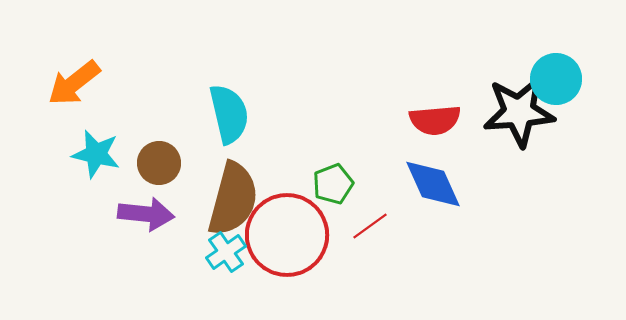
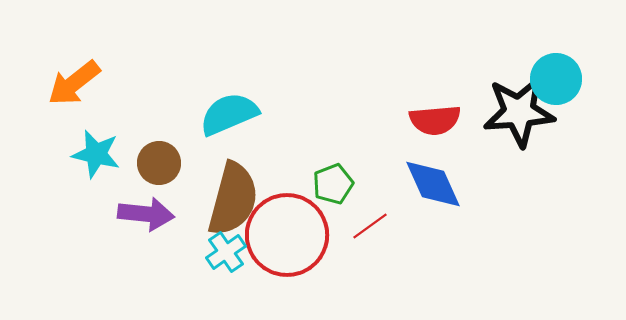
cyan semicircle: rotated 100 degrees counterclockwise
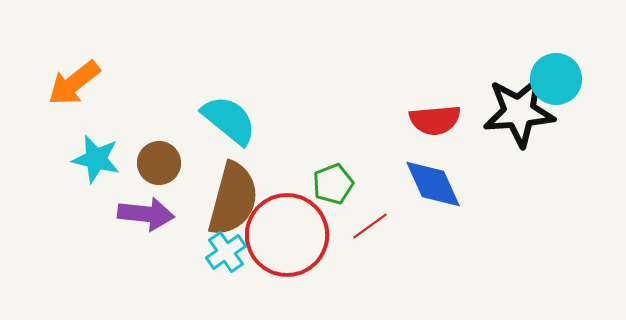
cyan semicircle: moved 6 px down; rotated 62 degrees clockwise
cyan star: moved 5 px down
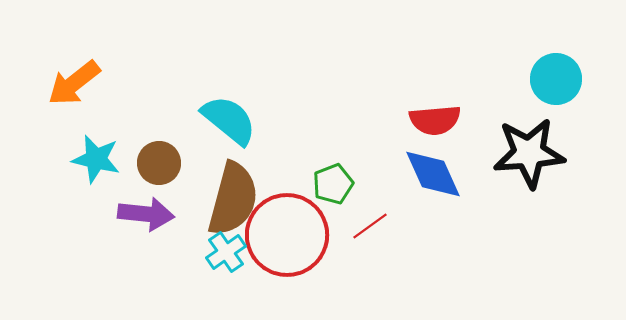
black star: moved 10 px right, 41 px down
blue diamond: moved 10 px up
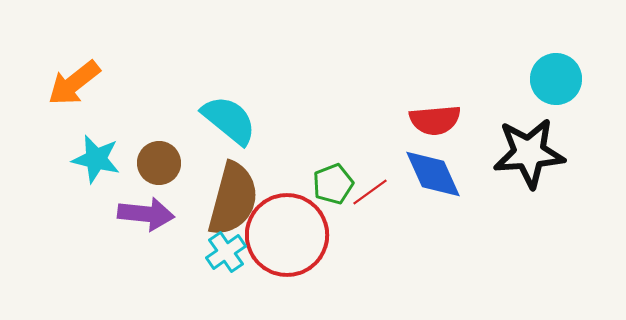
red line: moved 34 px up
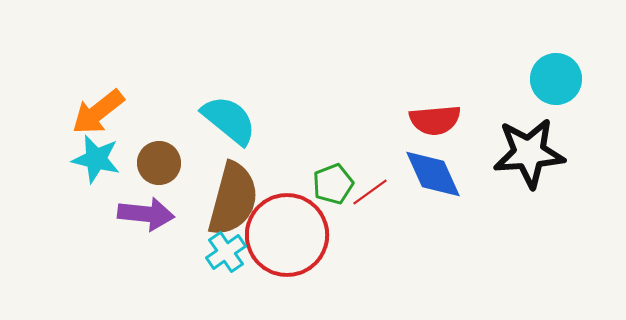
orange arrow: moved 24 px right, 29 px down
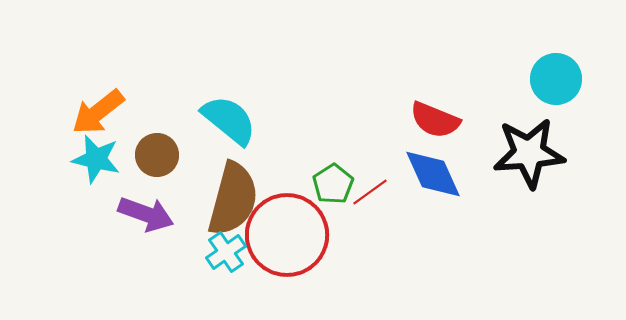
red semicircle: rotated 27 degrees clockwise
brown circle: moved 2 px left, 8 px up
green pentagon: rotated 12 degrees counterclockwise
purple arrow: rotated 14 degrees clockwise
